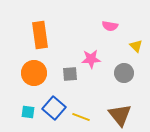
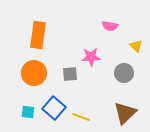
orange rectangle: moved 2 px left; rotated 16 degrees clockwise
pink star: moved 2 px up
brown triangle: moved 5 px right, 2 px up; rotated 25 degrees clockwise
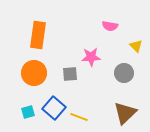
cyan square: rotated 24 degrees counterclockwise
yellow line: moved 2 px left
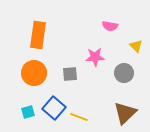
pink star: moved 4 px right
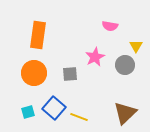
yellow triangle: rotated 16 degrees clockwise
pink star: rotated 24 degrees counterclockwise
gray circle: moved 1 px right, 8 px up
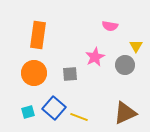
brown triangle: rotated 20 degrees clockwise
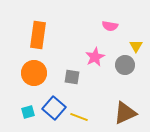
gray square: moved 2 px right, 3 px down; rotated 14 degrees clockwise
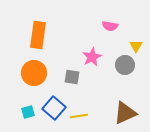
pink star: moved 3 px left
yellow line: moved 1 px up; rotated 30 degrees counterclockwise
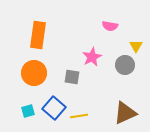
cyan square: moved 1 px up
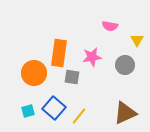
orange rectangle: moved 21 px right, 18 px down
yellow triangle: moved 1 px right, 6 px up
pink star: rotated 18 degrees clockwise
yellow line: rotated 42 degrees counterclockwise
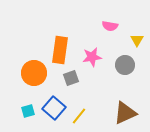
orange rectangle: moved 1 px right, 3 px up
gray square: moved 1 px left, 1 px down; rotated 28 degrees counterclockwise
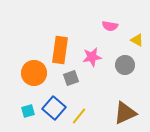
yellow triangle: rotated 32 degrees counterclockwise
